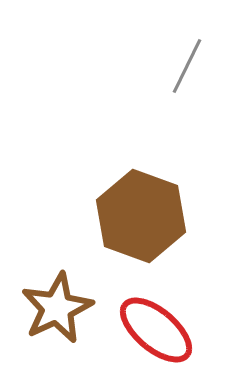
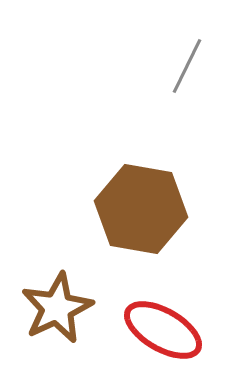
brown hexagon: moved 7 px up; rotated 10 degrees counterclockwise
red ellipse: moved 7 px right; rotated 10 degrees counterclockwise
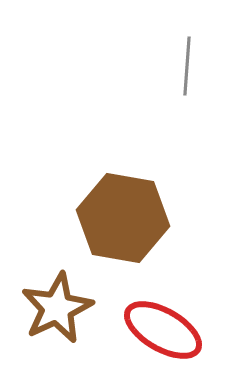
gray line: rotated 22 degrees counterclockwise
brown hexagon: moved 18 px left, 9 px down
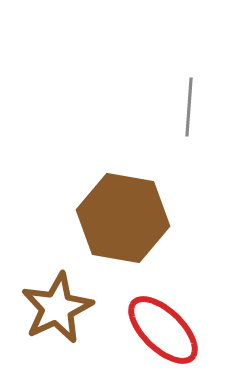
gray line: moved 2 px right, 41 px down
red ellipse: rotated 14 degrees clockwise
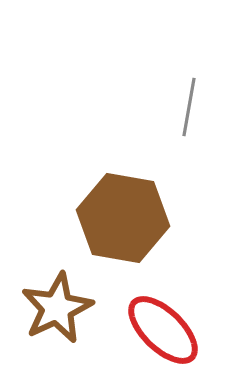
gray line: rotated 6 degrees clockwise
